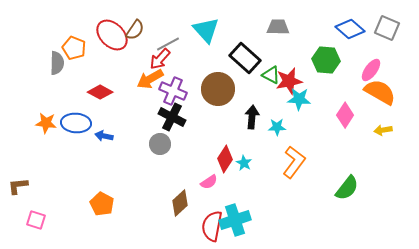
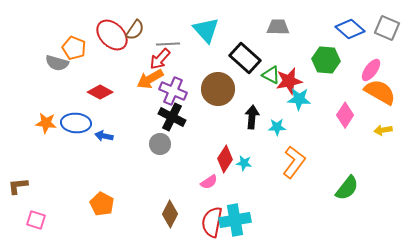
gray line at (168, 44): rotated 25 degrees clockwise
gray semicircle at (57, 63): rotated 105 degrees clockwise
cyan star at (244, 163): rotated 21 degrees counterclockwise
brown diamond at (180, 203): moved 10 px left, 11 px down; rotated 20 degrees counterclockwise
cyan cross at (235, 220): rotated 8 degrees clockwise
red semicircle at (212, 226): moved 4 px up
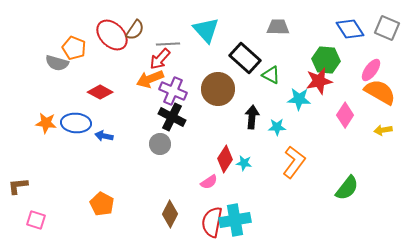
blue diamond at (350, 29): rotated 16 degrees clockwise
orange arrow at (150, 79): rotated 8 degrees clockwise
red star at (289, 81): moved 30 px right
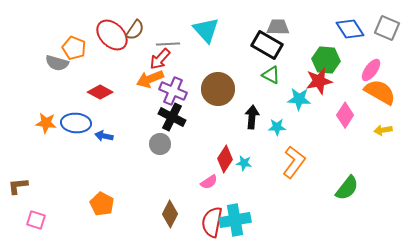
black rectangle at (245, 58): moved 22 px right, 13 px up; rotated 12 degrees counterclockwise
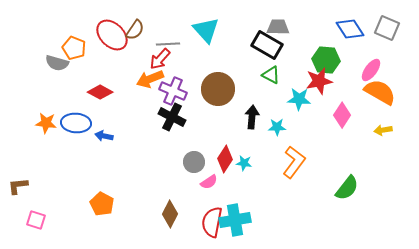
pink diamond at (345, 115): moved 3 px left
gray circle at (160, 144): moved 34 px right, 18 px down
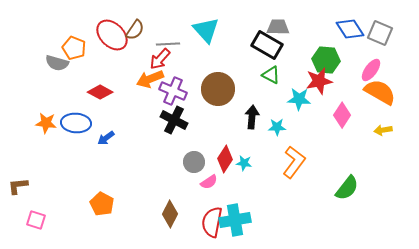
gray square at (387, 28): moved 7 px left, 5 px down
black cross at (172, 117): moved 2 px right, 3 px down
blue arrow at (104, 136): moved 2 px right, 2 px down; rotated 48 degrees counterclockwise
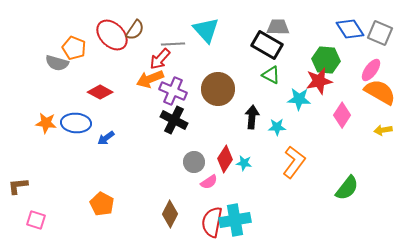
gray line at (168, 44): moved 5 px right
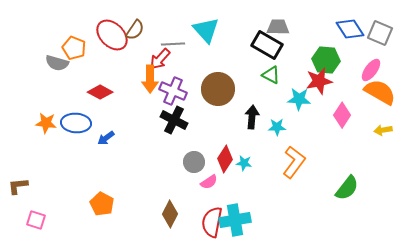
orange arrow at (150, 79): rotated 68 degrees counterclockwise
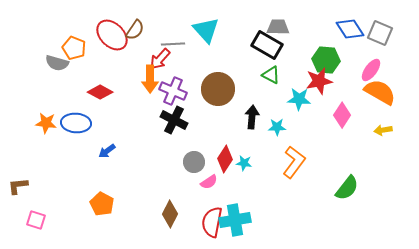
blue arrow at (106, 138): moved 1 px right, 13 px down
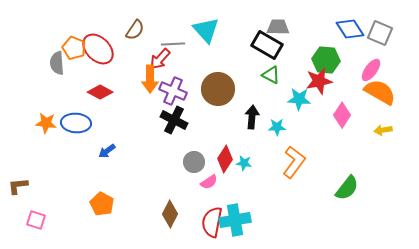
red ellipse at (112, 35): moved 14 px left, 14 px down
gray semicircle at (57, 63): rotated 70 degrees clockwise
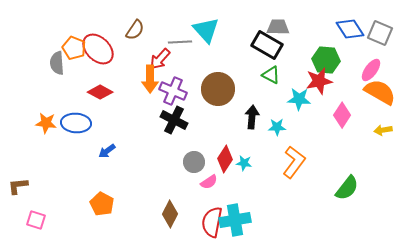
gray line at (173, 44): moved 7 px right, 2 px up
